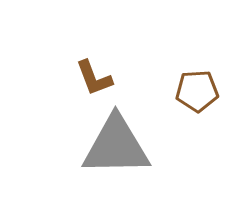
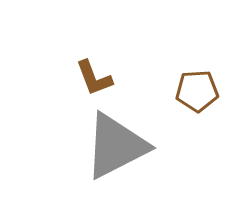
gray triangle: rotated 26 degrees counterclockwise
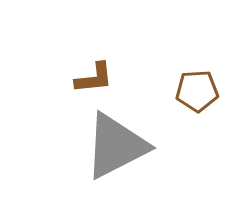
brown L-shape: rotated 75 degrees counterclockwise
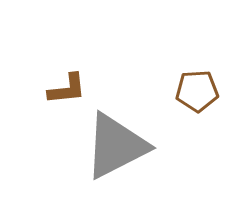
brown L-shape: moved 27 px left, 11 px down
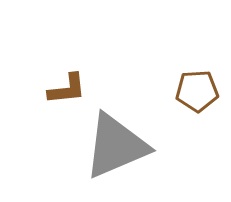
gray triangle: rotated 4 degrees clockwise
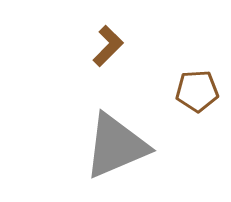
brown L-shape: moved 41 px right, 43 px up; rotated 39 degrees counterclockwise
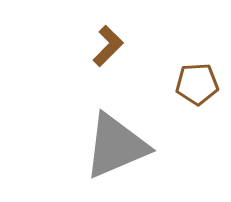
brown pentagon: moved 7 px up
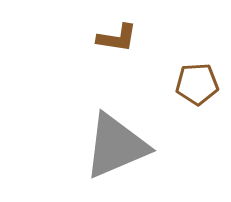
brown L-shape: moved 9 px right, 8 px up; rotated 54 degrees clockwise
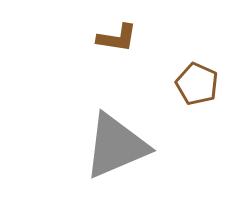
brown pentagon: rotated 27 degrees clockwise
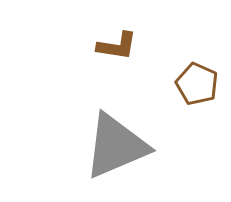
brown L-shape: moved 8 px down
